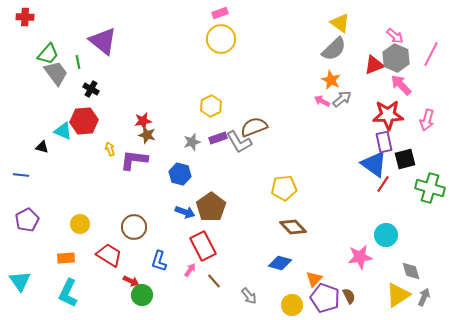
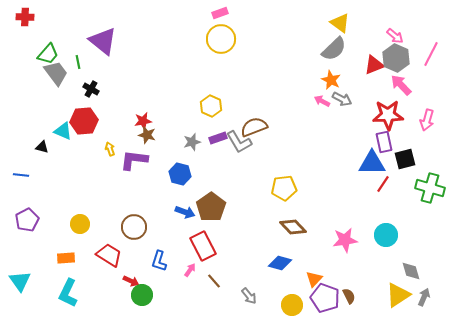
gray arrow at (342, 99): rotated 66 degrees clockwise
yellow hexagon at (211, 106): rotated 10 degrees counterclockwise
blue triangle at (374, 164): moved 2 px left, 1 px up; rotated 36 degrees counterclockwise
pink star at (360, 257): moved 15 px left, 17 px up
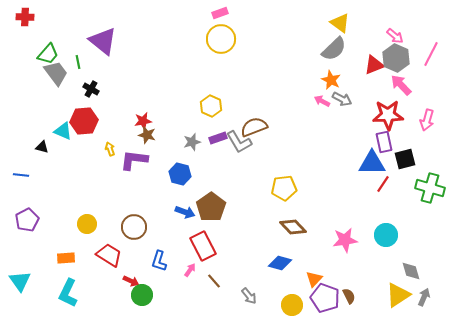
yellow circle at (80, 224): moved 7 px right
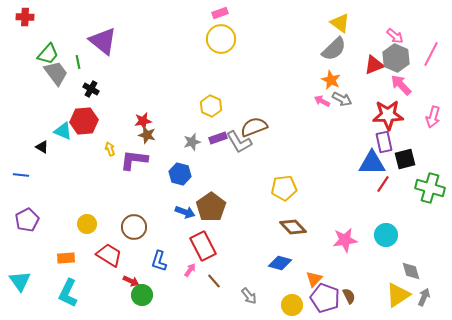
pink arrow at (427, 120): moved 6 px right, 3 px up
black triangle at (42, 147): rotated 16 degrees clockwise
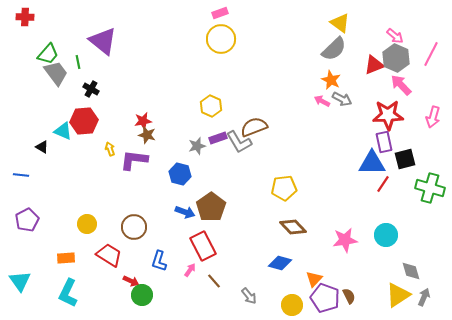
gray star at (192, 142): moved 5 px right, 4 px down
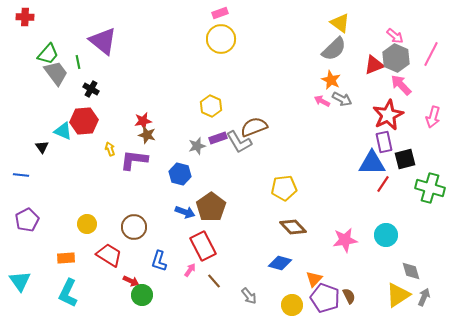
red star at (388, 115): rotated 24 degrees counterclockwise
black triangle at (42, 147): rotated 24 degrees clockwise
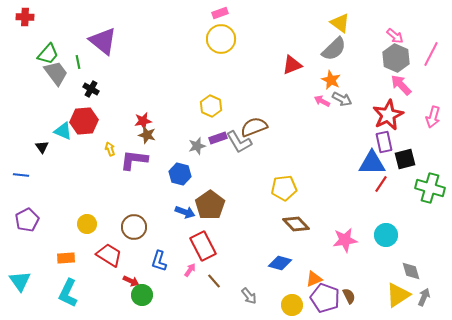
red triangle at (374, 65): moved 82 px left
red line at (383, 184): moved 2 px left
brown pentagon at (211, 207): moved 1 px left, 2 px up
brown diamond at (293, 227): moved 3 px right, 3 px up
orange triangle at (314, 279): rotated 24 degrees clockwise
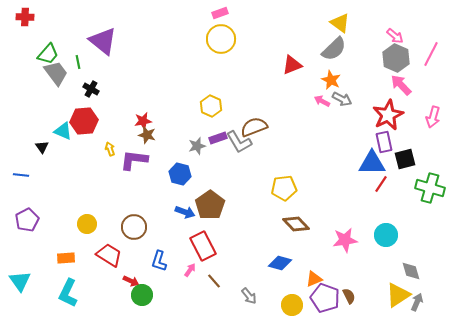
gray arrow at (424, 297): moved 7 px left, 5 px down
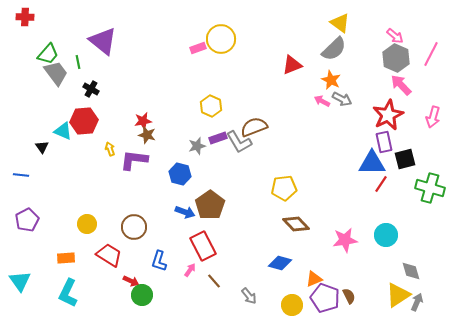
pink rectangle at (220, 13): moved 22 px left, 35 px down
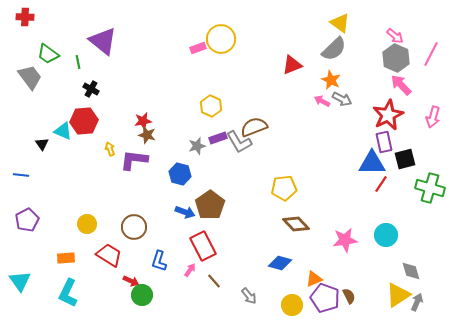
green trapezoid at (48, 54): rotated 85 degrees clockwise
gray trapezoid at (56, 73): moved 26 px left, 4 px down
black triangle at (42, 147): moved 3 px up
